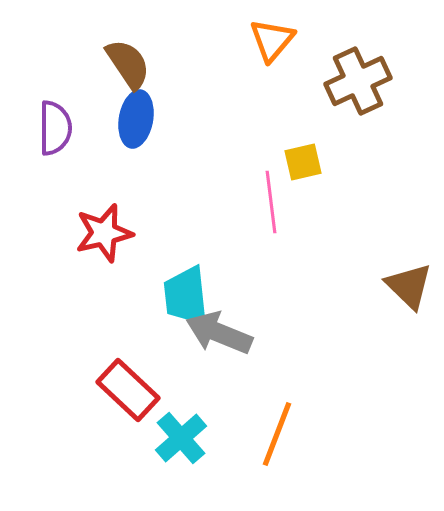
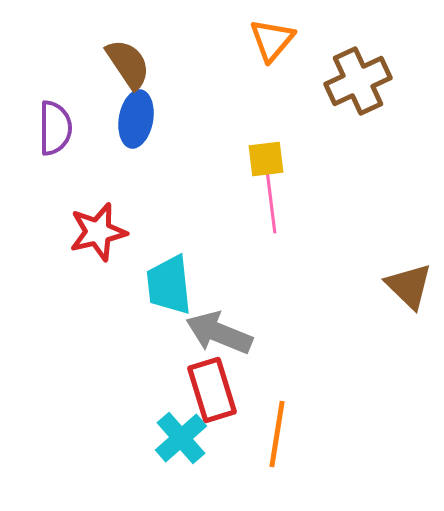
yellow square: moved 37 px left, 3 px up; rotated 6 degrees clockwise
red star: moved 6 px left, 1 px up
cyan trapezoid: moved 17 px left, 11 px up
red rectangle: moved 84 px right; rotated 30 degrees clockwise
orange line: rotated 12 degrees counterclockwise
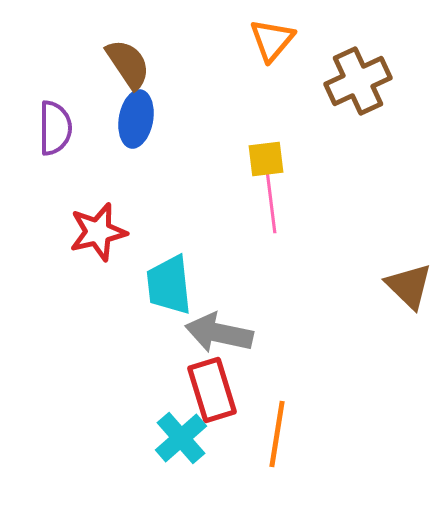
gray arrow: rotated 10 degrees counterclockwise
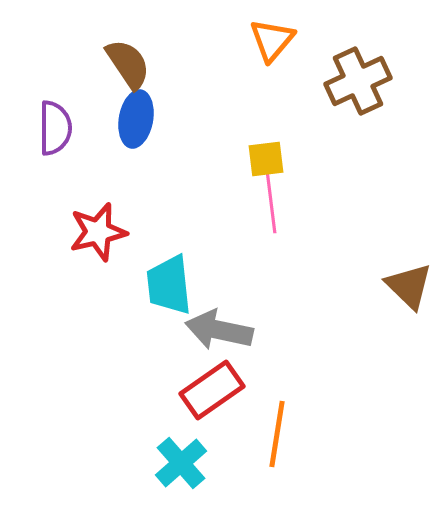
gray arrow: moved 3 px up
red rectangle: rotated 72 degrees clockwise
cyan cross: moved 25 px down
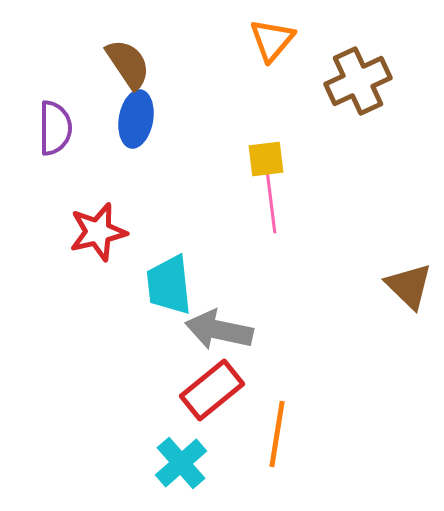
red rectangle: rotated 4 degrees counterclockwise
